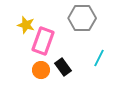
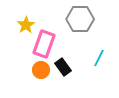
gray hexagon: moved 2 px left, 1 px down
yellow star: rotated 24 degrees clockwise
pink rectangle: moved 1 px right, 3 px down
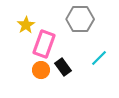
cyan line: rotated 18 degrees clockwise
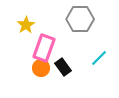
pink rectangle: moved 4 px down
orange circle: moved 2 px up
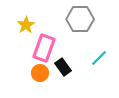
orange circle: moved 1 px left, 5 px down
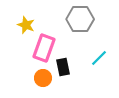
yellow star: rotated 18 degrees counterclockwise
black rectangle: rotated 24 degrees clockwise
orange circle: moved 3 px right, 5 px down
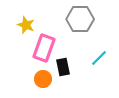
orange circle: moved 1 px down
